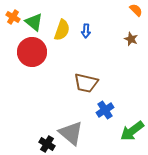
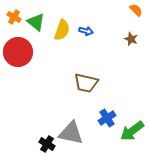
orange cross: moved 1 px right
green triangle: moved 2 px right
blue arrow: rotated 80 degrees counterclockwise
red circle: moved 14 px left
blue cross: moved 2 px right, 8 px down
gray triangle: rotated 28 degrees counterclockwise
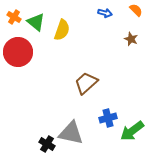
blue arrow: moved 19 px right, 18 px up
brown trapezoid: rotated 125 degrees clockwise
blue cross: moved 1 px right; rotated 18 degrees clockwise
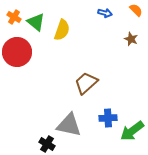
red circle: moved 1 px left
blue cross: rotated 12 degrees clockwise
gray triangle: moved 2 px left, 8 px up
